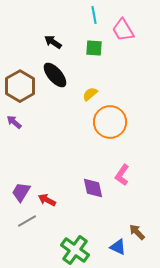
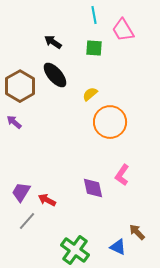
gray line: rotated 18 degrees counterclockwise
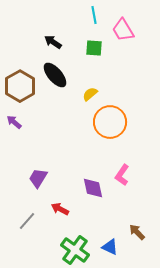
purple trapezoid: moved 17 px right, 14 px up
red arrow: moved 13 px right, 9 px down
blue triangle: moved 8 px left
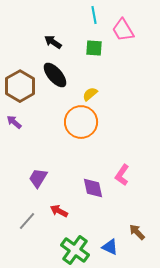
orange circle: moved 29 px left
red arrow: moved 1 px left, 2 px down
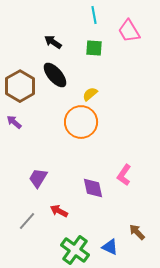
pink trapezoid: moved 6 px right, 1 px down
pink L-shape: moved 2 px right
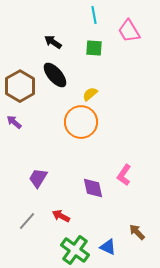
red arrow: moved 2 px right, 5 px down
blue triangle: moved 2 px left
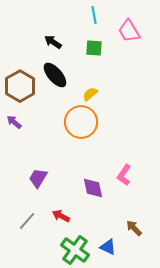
brown arrow: moved 3 px left, 4 px up
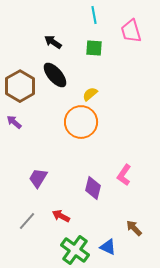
pink trapezoid: moved 2 px right; rotated 15 degrees clockwise
purple diamond: rotated 25 degrees clockwise
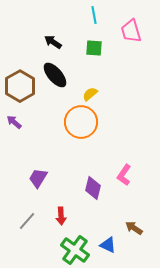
red arrow: rotated 120 degrees counterclockwise
brown arrow: rotated 12 degrees counterclockwise
blue triangle: moved 2 px up
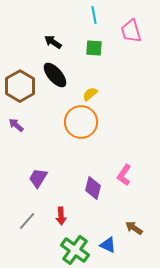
purple arrow: moved 2 px right, 3 px down
